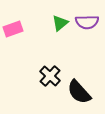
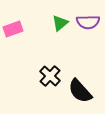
purple semicircle: moved 1 px right
black semicircle: moved 1 px right, 1 px up
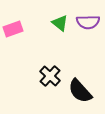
green triangle: rotated 42 degrees counterclockwise
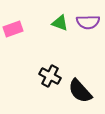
green triangle: rotated 18 degrees counterclockwise
black cross: rotated 15 degrees counterclockwise
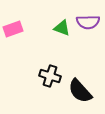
green triangle: moved 2 px right, 5 px down
black cross: rotated 10 degrees counterclockwise
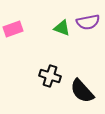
purple semicircle: rotated 10 degrees counterclockwise
black semicircle: moved 2 px right
